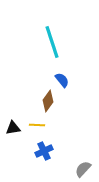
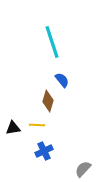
brown diamond: rotated 20 degrees counterclockwise
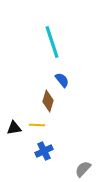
black triangle: moved 1 px right
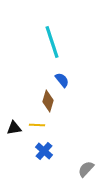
blue cross: rotated 24 degrees counterclockwise
gray semicircle: moved 3 px right
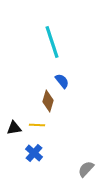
blue semicircle: moved 1 px down
blue cross: moved 10 px left, 2 px down
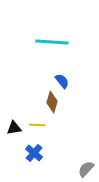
cyan line: rotated 68 degrees counterclockwise
brown diamond: moved 4 px right, 1 px down
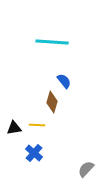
blue semicircle: moved 2 px right
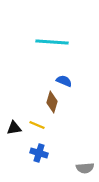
blue semicircle: rotated 28 degrees counterclockwise
yellow line: rotated 21 degrees clockwise
blue cross: moved 5 px right; rotated 24 degrees counterclockwise
gray semicircle: moved 1 px left, 1 px up; rotated 138 degrees counterclockwise
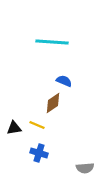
brown diamond: moved 1 px right, 1 px down; rotated 40 degrees clockwise
